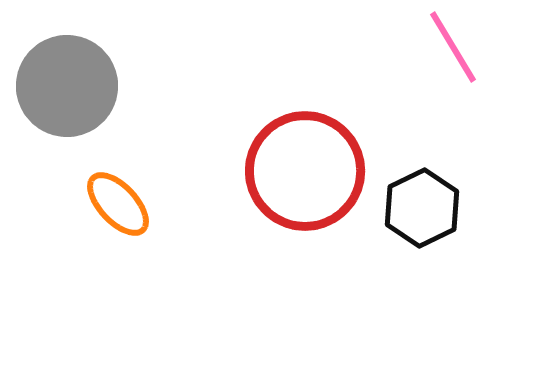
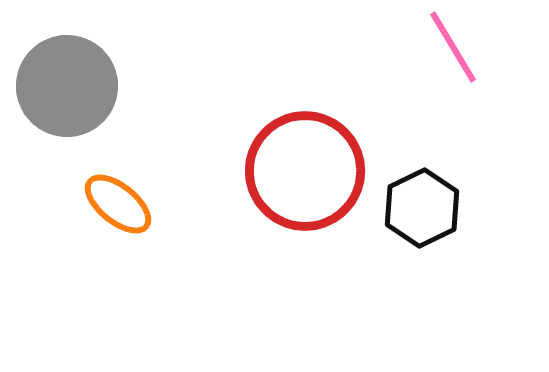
orange ellipse: rotated 8 degrees counterclockwise
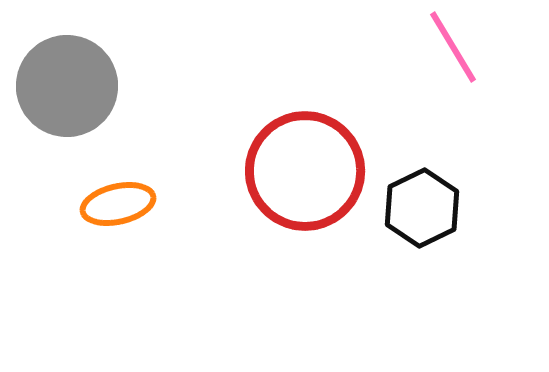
orange ellipse: rotated 52 degrees counterclockwise
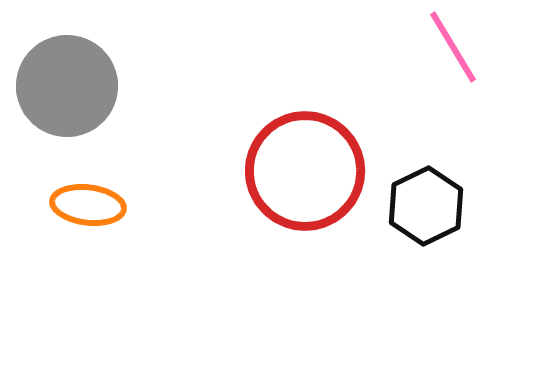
orange ellipse: moved 30 px left, 1 px down; rotated 20 degrees clockwise
black hexagon: moved 4 px right, 2 px up
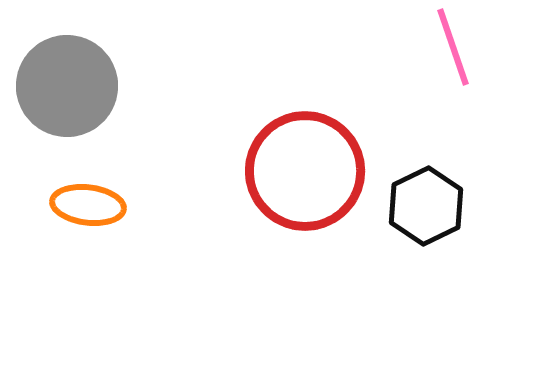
pink line: rotated 12 degrees clockwise
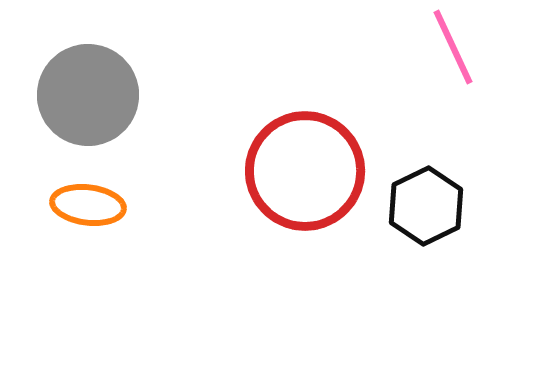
pink line: rotated 6 degrees counterclockwise
gray circle: moved 21 px right, 9 px down
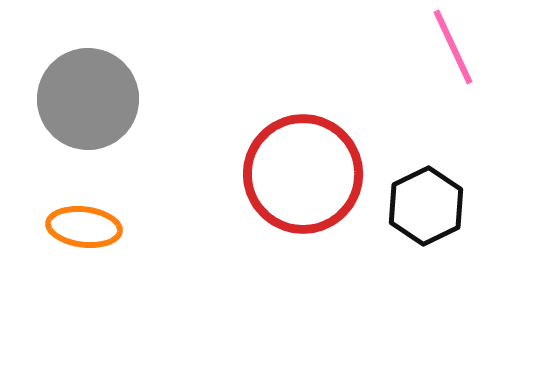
gray circle: moved 4 px down
red circle: moved 2 px left, 3 px down
orange ellipse: moved 4 px left, 22 px down
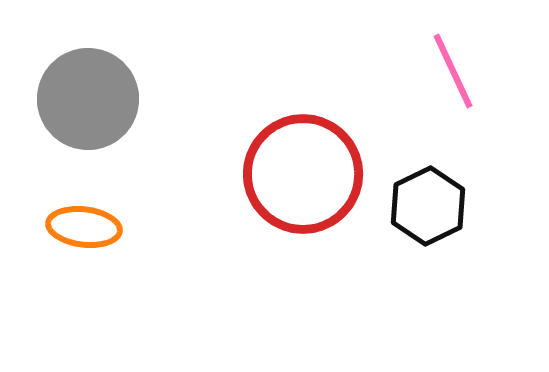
pink line: moved 24 px down
black hexagon: moved 2 px right
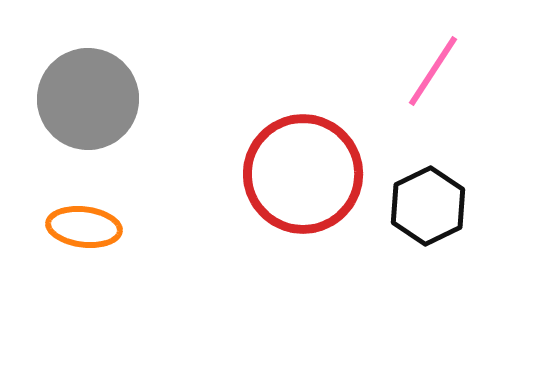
pink line: moved 20 px left; rotated 58 degrees clockwise
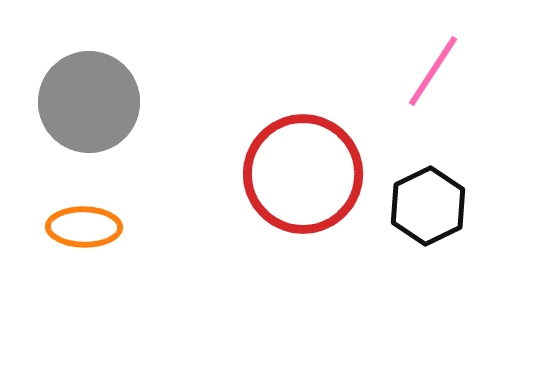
gray circle: moved 1 px right, 3 px down
orange ellipse: rotated 6 degrees counterclockwise
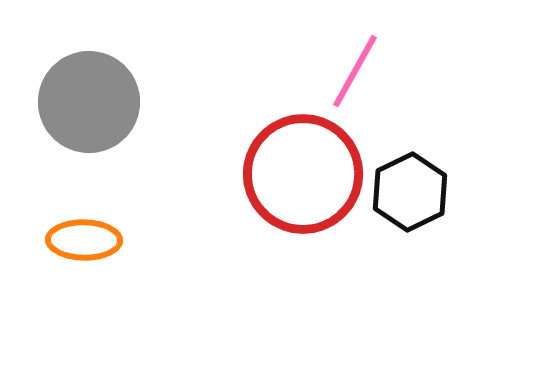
pink line: moved 78 px left; rotated 4 degrees counterclockwise
black hexagon: moved 18 px left, 14 px up
orange ellipse: moved 13 px down
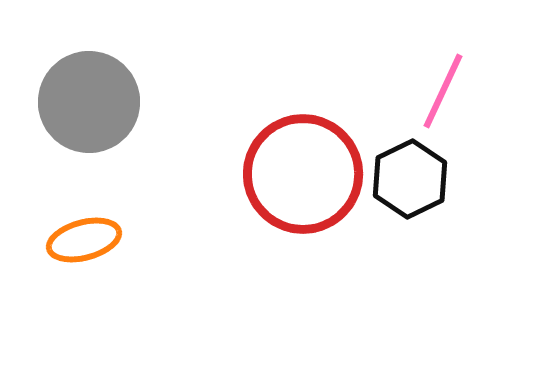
pink line: moved 88 px right, 20 px down; rotated 4 degrees counterclockwise
black hexagon: moved 13 px up
orange ellipse: rotated 16 degrees counterclockwise
